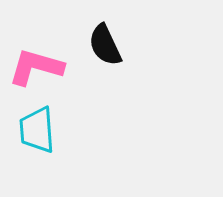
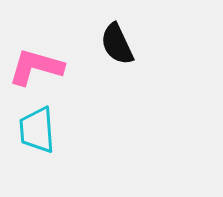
black semicircle: moved 12 px right, 1 px up
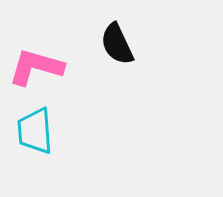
cyan trapezoid: moved 2 px left, 1 px down
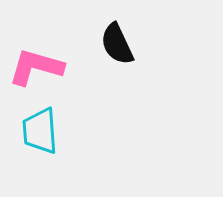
cyan trapezoid: moved 5 px right
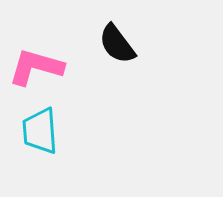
black semicircle: rotated 12 degrees counterclockwise
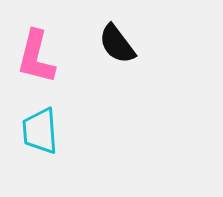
pink L-shape: moved 10 px up; rotated 92 degrees counterclockwise
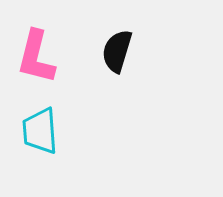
black semicircle: moved 7 px down; rotated 54 degrees clockwise
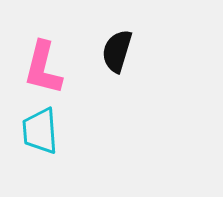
pink L-shape: moved 7 px right, 11 px down
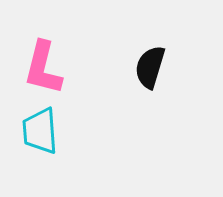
black semicircle: moved 33 px right, 16 px down
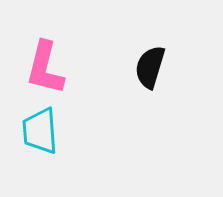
pink L-shape: moved 2 px right
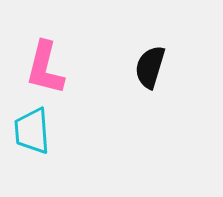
cyan trapezoid: moved 8 px left
